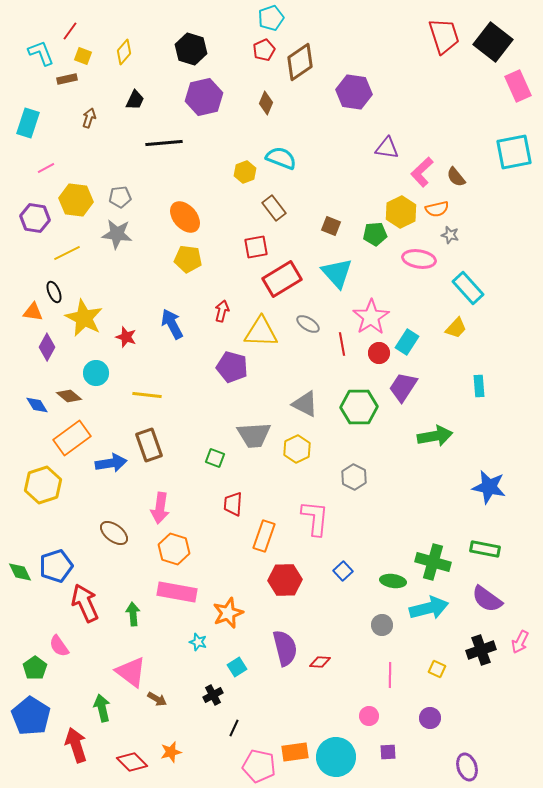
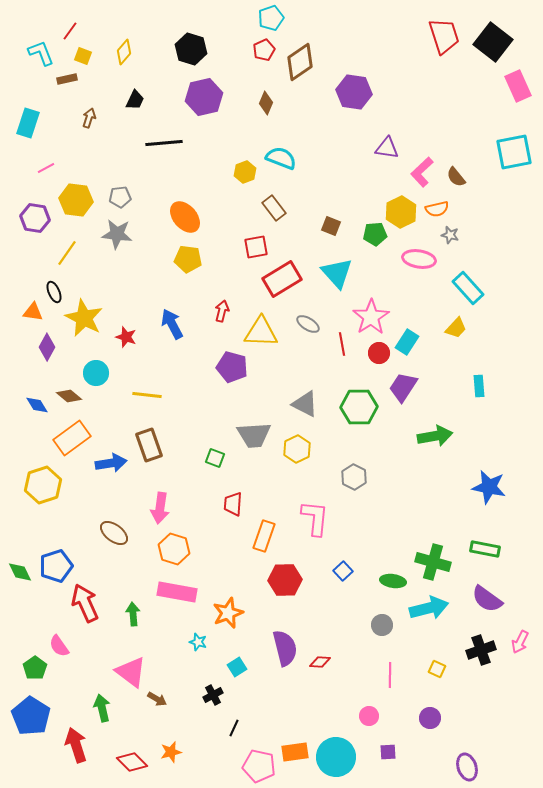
yellow line at (67, 253): rotated 28 degrees counterclockwise
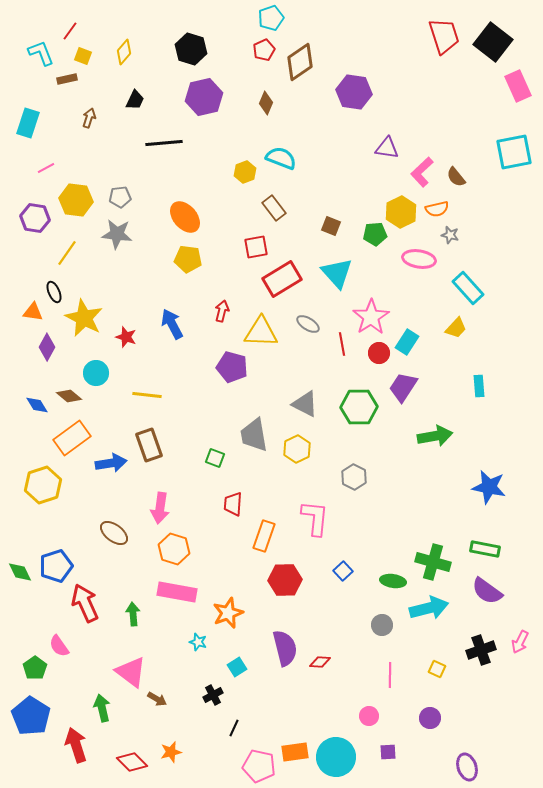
gray trapezoid at (254, 435): rotated 84 degrees clockwise
purple semicircle at (487, 599): moved 8 px up
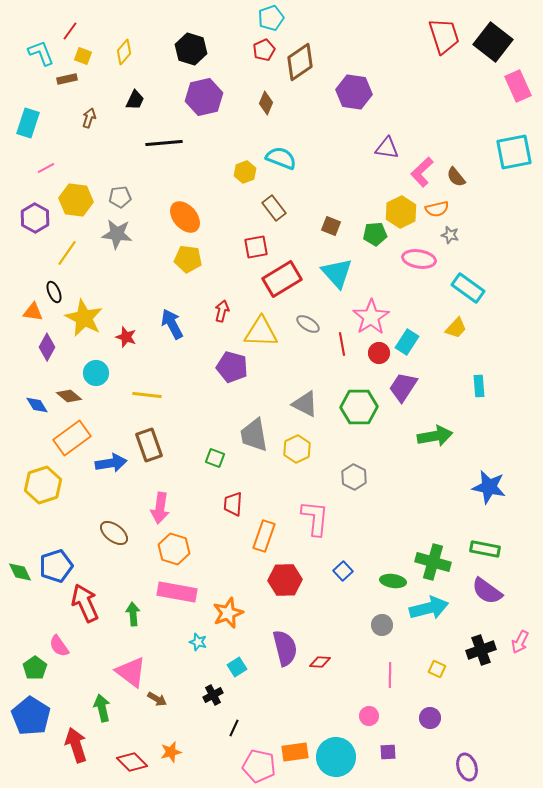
purple hexagon at (35, 218): rotated 20 degrees clockwise
cyan rectangle at (468, 288): rotated 12 degrees counterclockwise
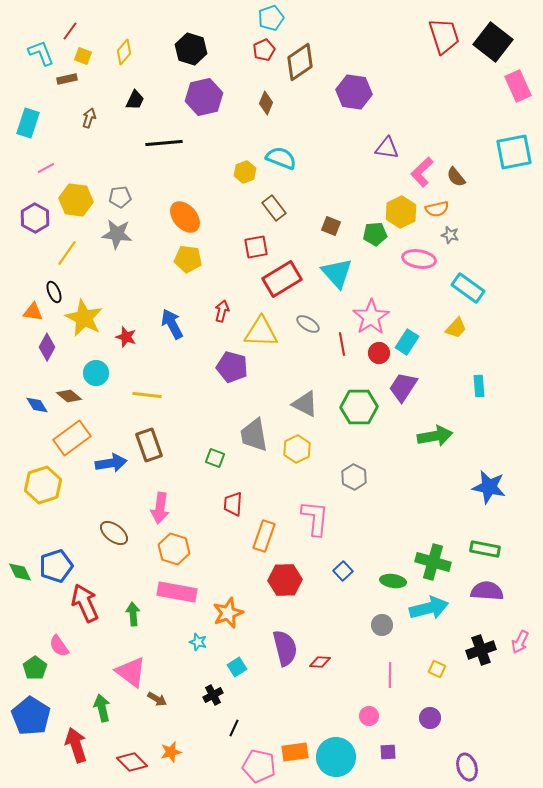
purple semicircle at (487, 591): rotated 148 degrees clockwise
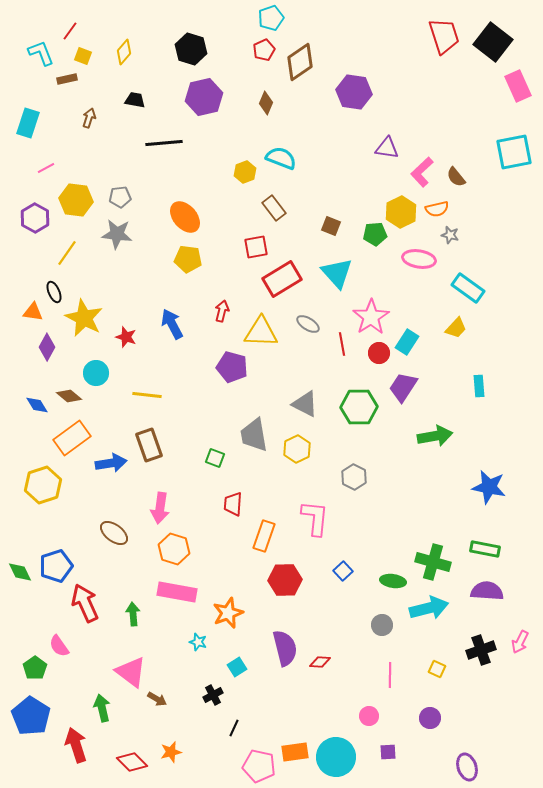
black trapezoid at (135, 100): rotated 105 degrees counterclockwise
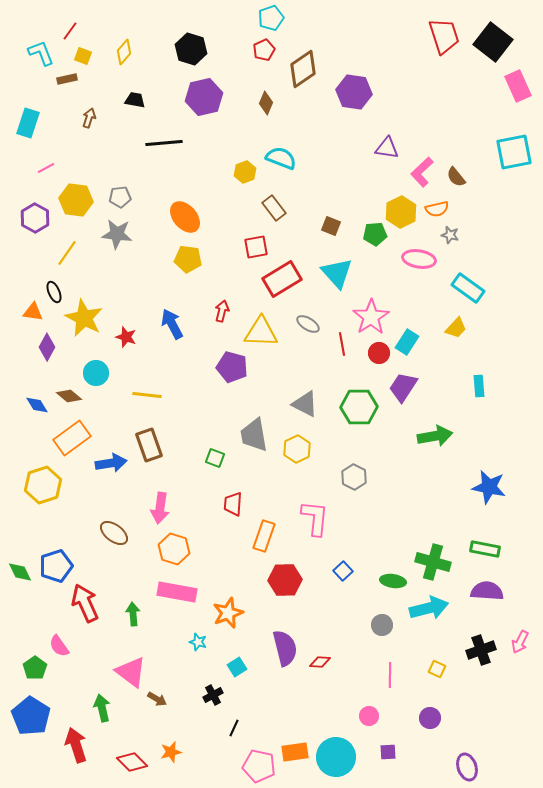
brown diamond at (300, 62): moved 3 px right, 7 px down
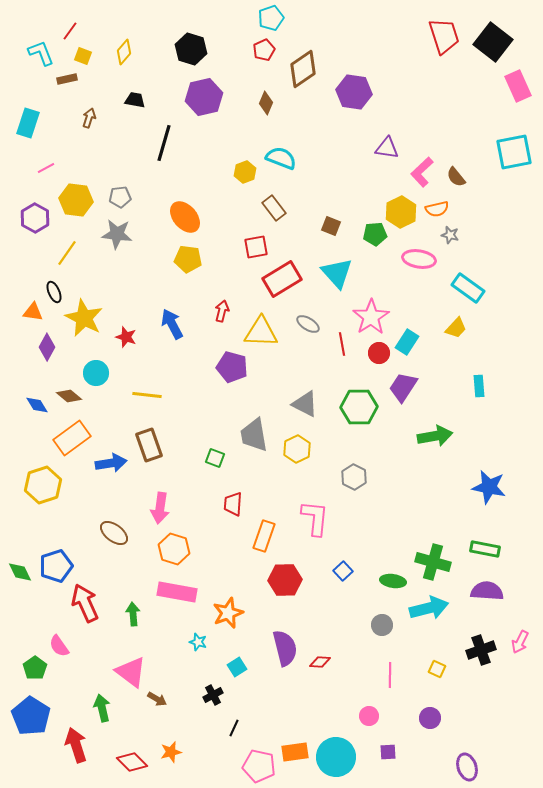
black line at (164, 143): rotated 69 degrees counterclockwise
